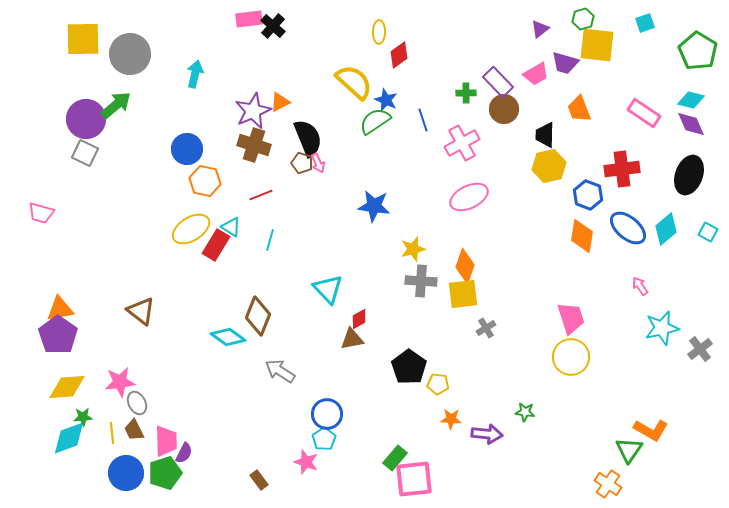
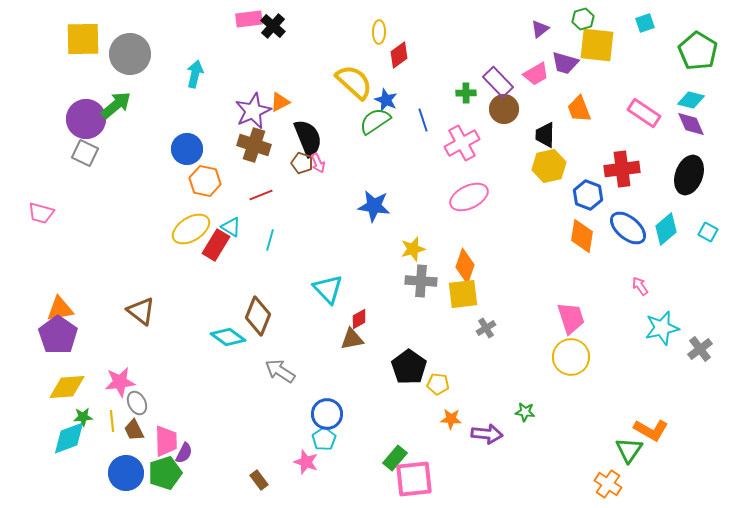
yellow line at (112, 433): moved 12 px up
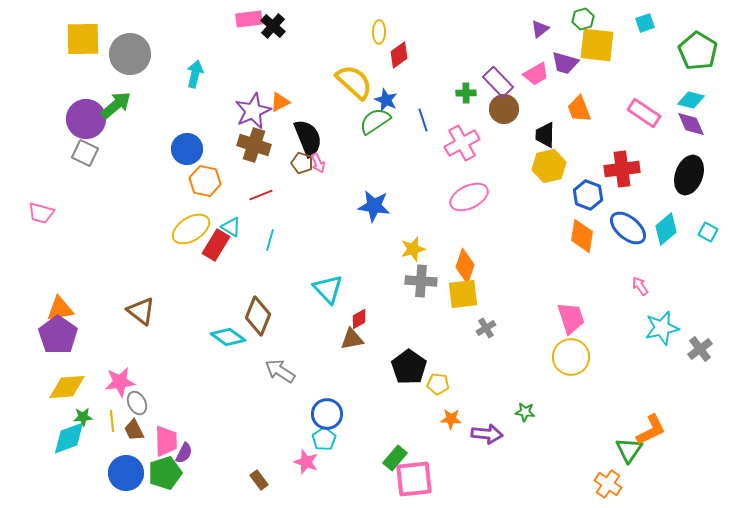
orange L-shape at (651, 430): rotated 56 degrees counterclockwise
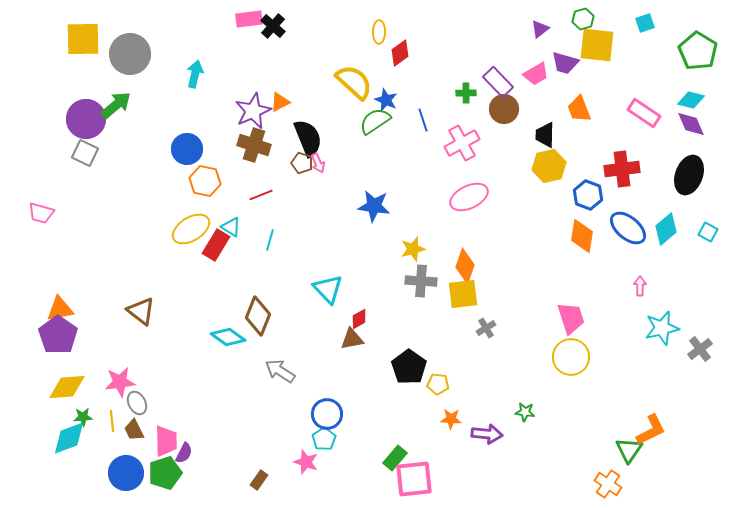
red diamond at (399, 55): moved 1 px right, 2 px up
pink arrow at (640, 286): rotated 36 degrees clockwise
brown rectangle at (259, 480): rotated 72 degrees clockwise
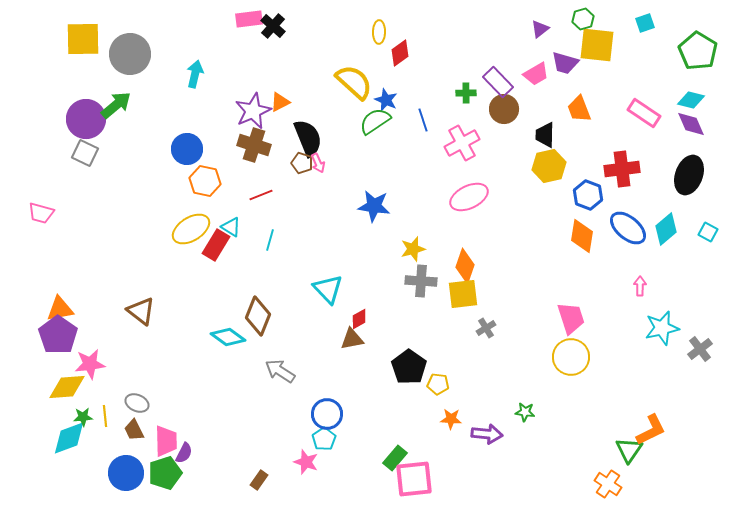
pink star at (120, 382): moved 30 px left, 18 px up
gray ellipse at (137, 403): rotated 40 degrees counterclockwise
yellow line at (112, 421): moved 7 px left, 5 px up
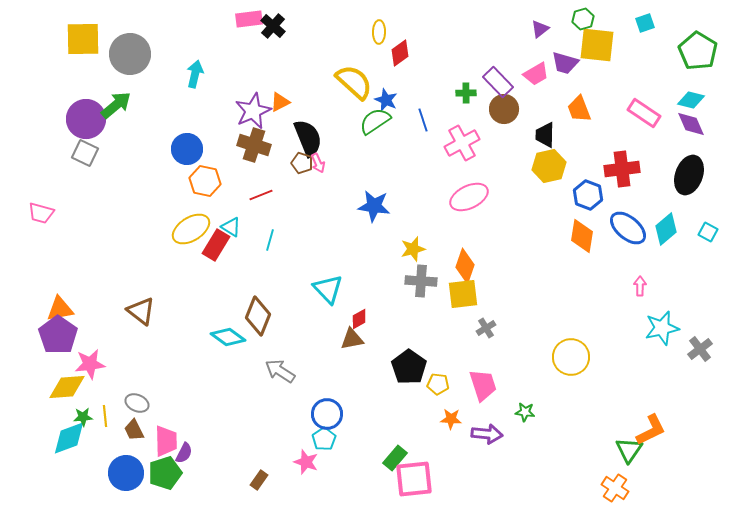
pink trapezoid at (571, 318): moved 88 px left, 67 px down
orange cross at (608, 484): moved 7 px right, 4 px down
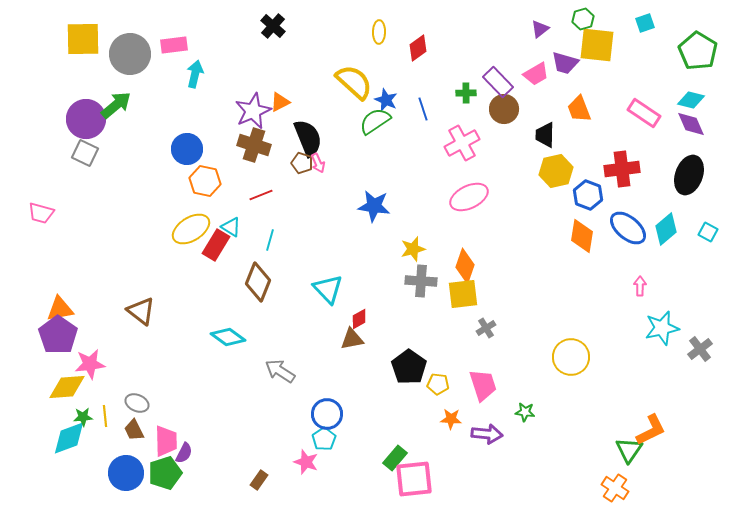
pink rectangle at (249, 19): moved 75 px left, 26 px down
red diamond at (400, 53): moved 18 px right, 5 px up
blue line at (423, 120): moved 11 px up
yellow hexagon at (549, 166): moved 7 px right, 5 px down
brown diamond at (258, 316): moved 34 px up
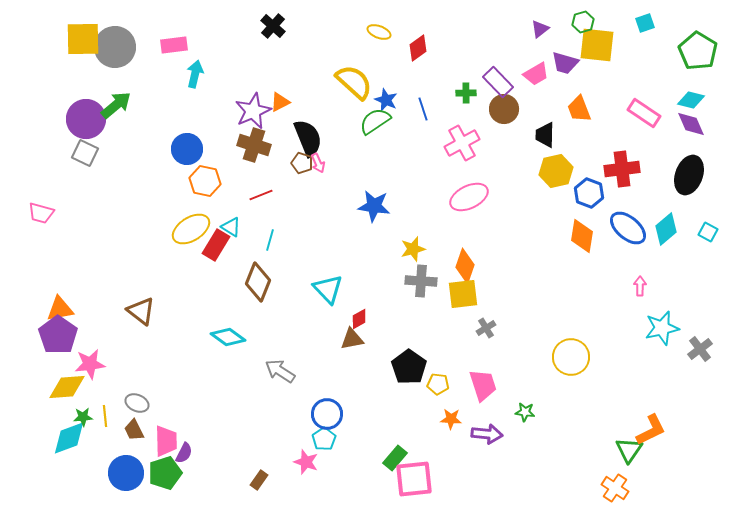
green hexagon at (583, 19): moved 3 px down
yellow ellipse at (379, 32): rotated 70 degrees counterclockwise
gray circle at (130, 54): moved 15 px left, 7 px up
blue hexagon at (588, 195): moved 1 px right, 2 px up
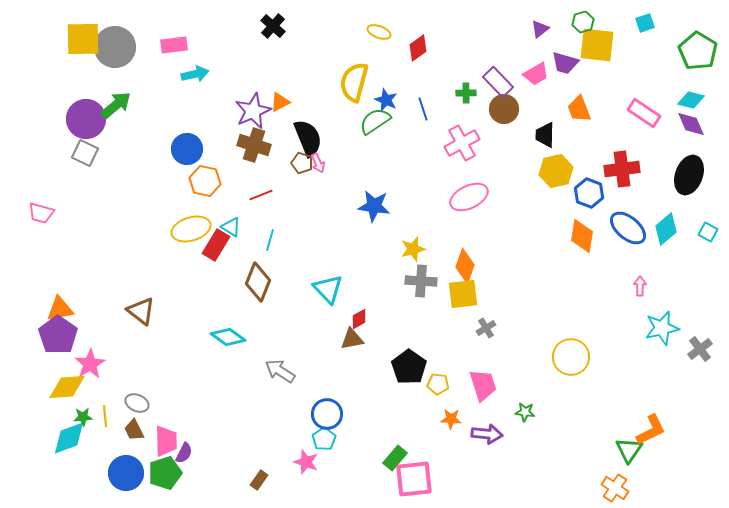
cyan arrow at (195, 74): rotated 64 degrees clockwise
yellow semicircle at (354, 82): rotated 117 degrees counterclockwise
yellow ellipse at (191, 229): rotated 15 degrees clockwise
pink star at (90, 364): rotated 24 degrees counterclockwise
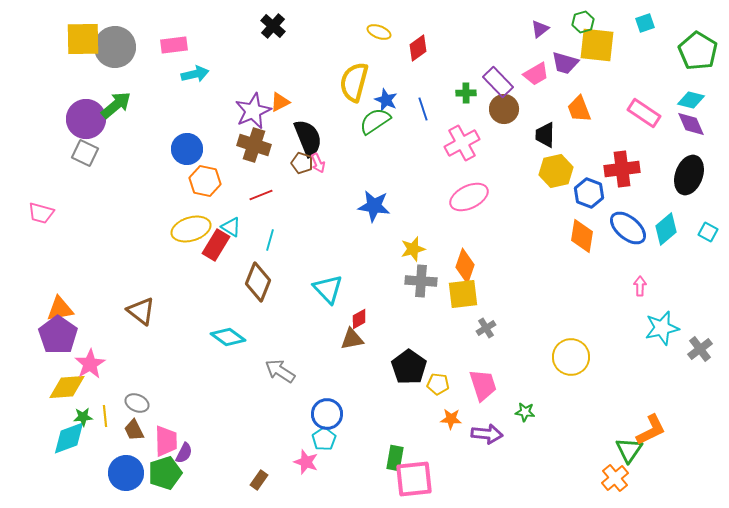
green rectangle at (395, 458): rotated 30 degrees counterclockwise
orange cross at (615, 488): moved 10 px up; rotated 16 degrees clockwise
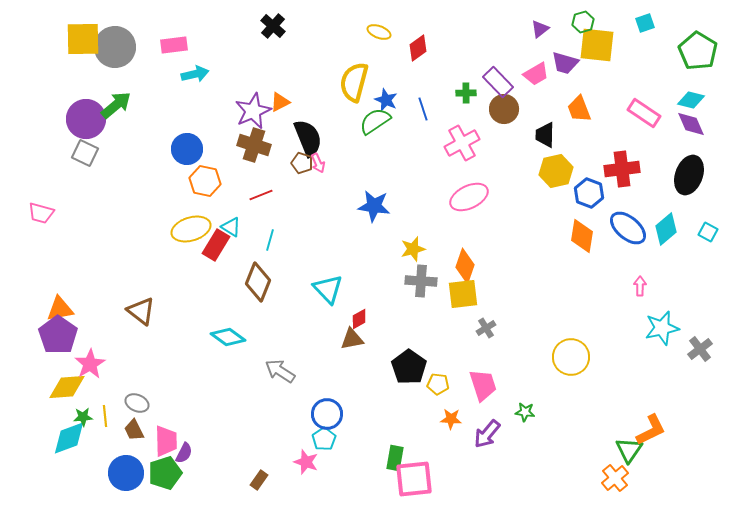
purple arrow at (487, 434): rotated 124 degrees clockwise
